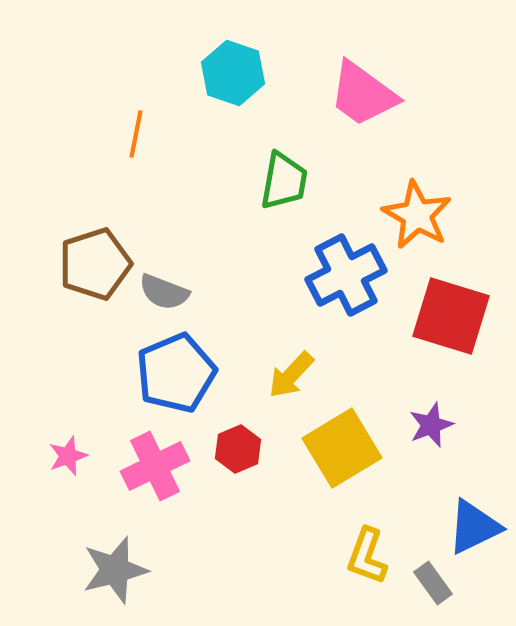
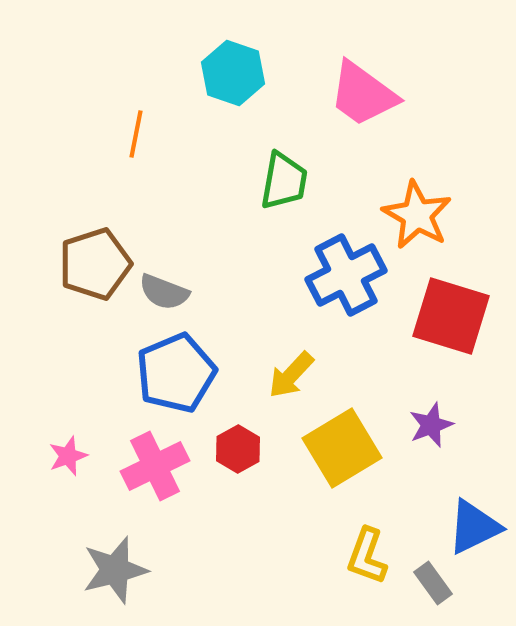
red hexagon: rotated 6 degrees counterclockwise
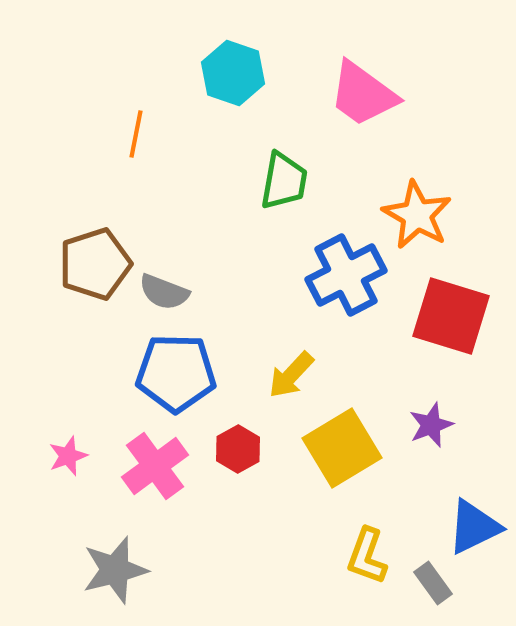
blue pentagon: rotated 24 degrees clockwise
pink cross: rotated 10 degrees counterclockwise
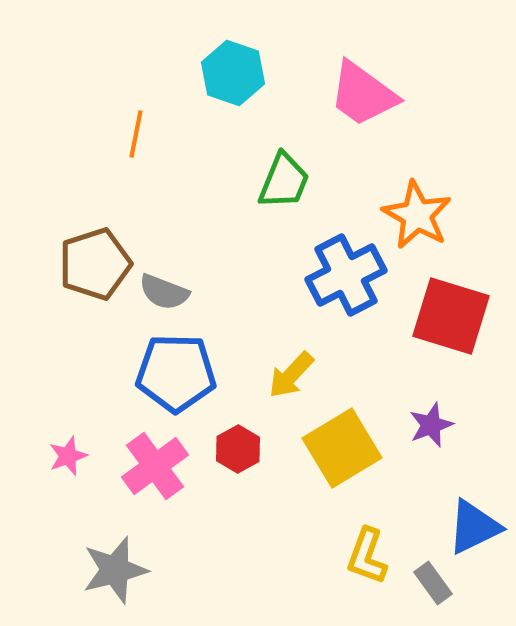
green trapezoid: rotated 12 degrees clockwise
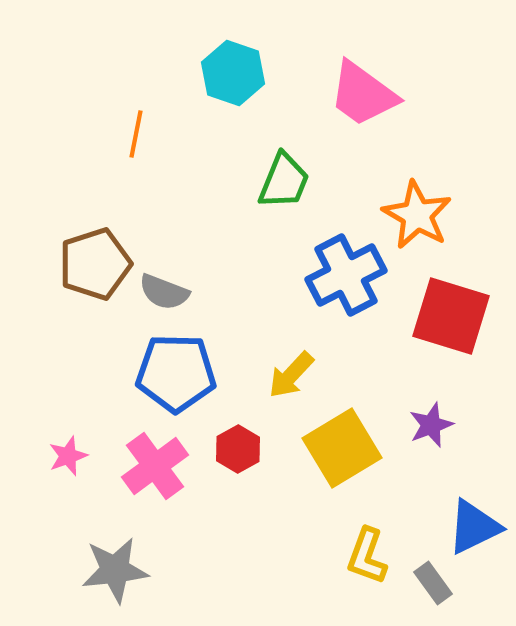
gray star: rotated 8 degrees clockwise
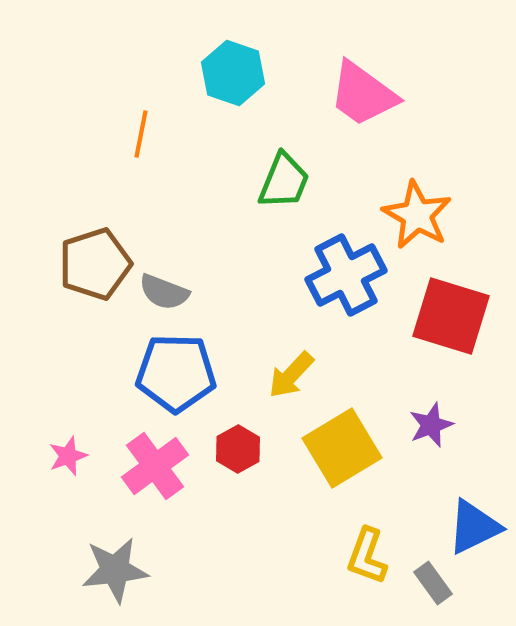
orange line: moved 5 px right
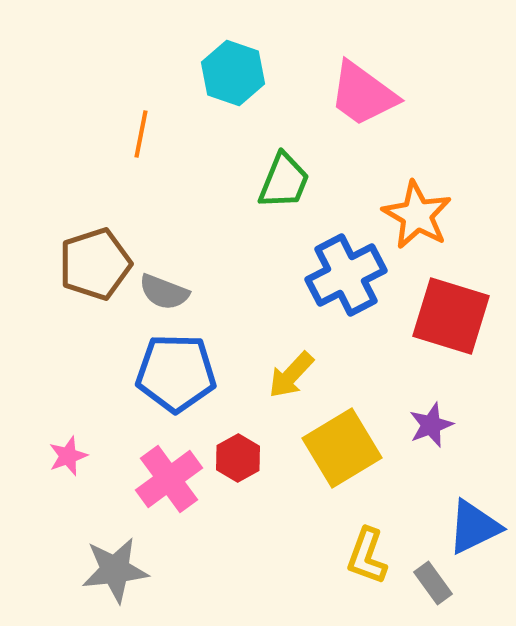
red hexagon: moved 9 px down
pink cross: moved 14 px right, 13 px down
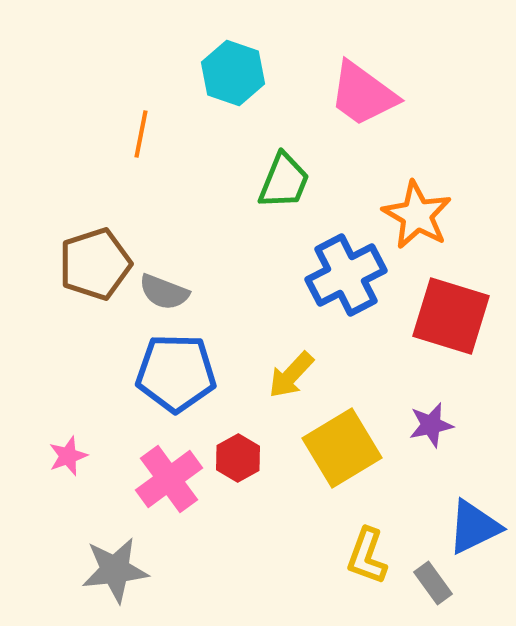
purple star: rotated 9 degrees clockwise
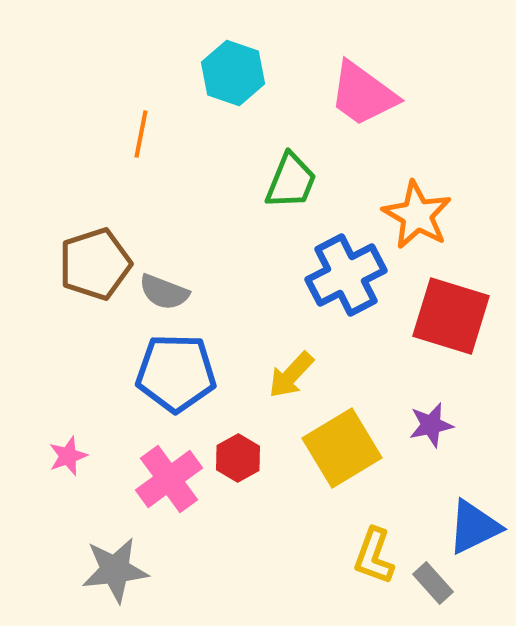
green trapezoid: moved 7 px right
yellow L-shape: moved 7 px right
gray rectangle: rotated 6 degrees counterclockwise
